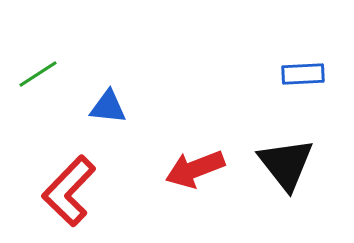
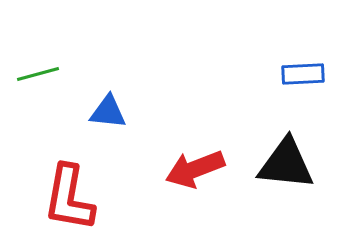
green line: rotated 18 degrees clockwise
blue triangle: moved 5 px down
black triangle: rotated 46 degrees counterclockwise
red L-shape: moved 7 px down; rotated 34 degrees counterclockwise
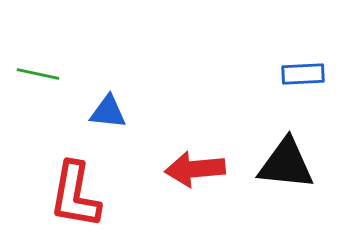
green line: rotated 27 degrees clockwise
red arrow: rotated 16 degrees clockwise
red L-shape: moved 6 px right, 3 px up
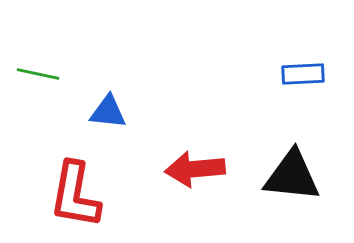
black triangle: moved 6 px right, 12 px down
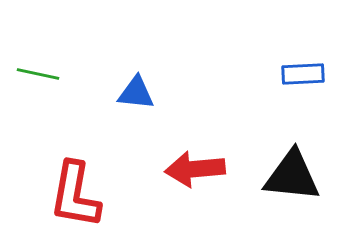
blue triangle: moved 28 px right, 19 px up
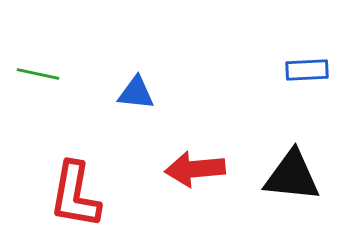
blue rectangle: moved 4 px right, 4 px up
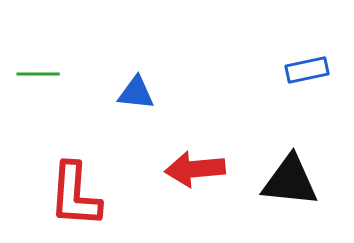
blue rectangle: rotated 9 degrees counterclockwise
green line: rotated 12 degrees counterclockwise
black triangle: moved 2 px left, 5 px down
red L-shape: rotated 6 degrees counterclockwise
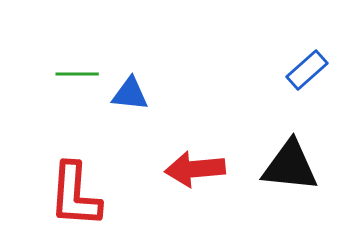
blue rectangle: rotated 30 degrees counterclockwise
green line: moved 39 px right
blue triangle: moved 6 px left, 1 px down
black triangle: moved 15 px up
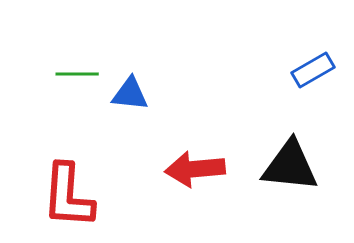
blue rectangle: moved 6 px right; rotated 12 degrees clockwise
red L-shape: moved 7 px left, 1 px down
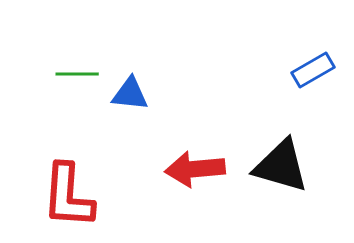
black triangle: moved 9 px left; rotated 10 degrees clockwise
